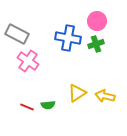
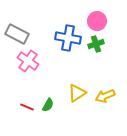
yellow arrow: rotated 36 degrees counterclockwise
green semicircle: rotated 56 degrees counterclockwise
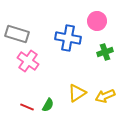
gray rectangle: rotated 10 degrees counterclockwise
green cross: moved 9 px right, 8 px down
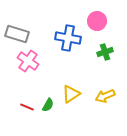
yellow triangle: moved 6 px left, 1 px down
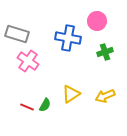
green semicircle: moved 3 px left
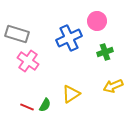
blue cross: moved 1 px right; rotated 35 degrees counterclockwise
yellow arrow: moved 8 px right, 10 px up
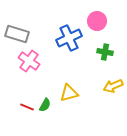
green cross: rotated 28 degrees clockwise
pink cross: moved 1 px right
yellow triangle: moved 2 px left, 1 px up; rotated 18 degrees clockwise
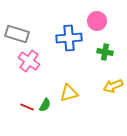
blue cross: rotated 20 degrees clockwise
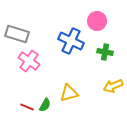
blue cross: moved 2 px right, 3 px down; rotated 30 degrees clockwise
